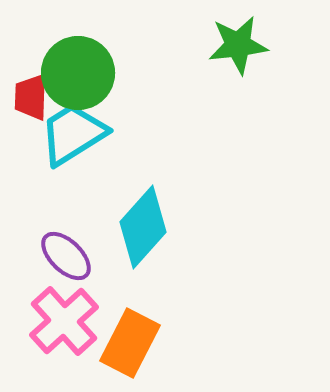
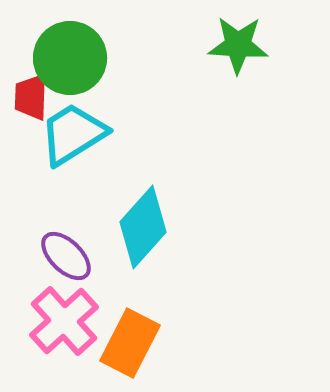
green star: rotated 10 degrees clockwise
green circle: moved 8 px left, 15 px up
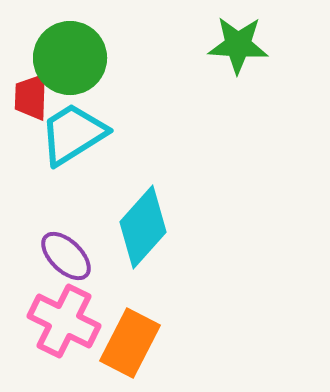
pink cross: rotated 22 degrees counterclockwise
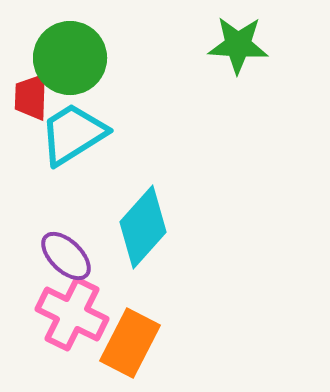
pink cross: moved 8 px right, 7 px up
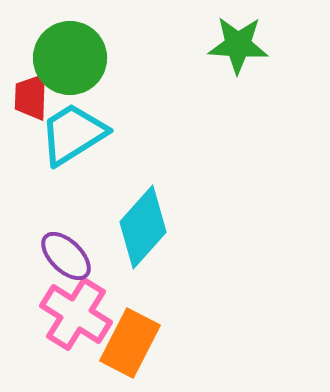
pink cross: moved 4 px right; rotated 6 degrees clockwise
